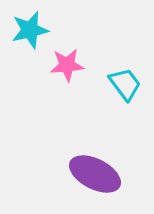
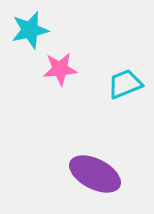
pink star: moved 7 px left, 4 px down
cyan trapezoid: rotated 75 degrees counterclockwise
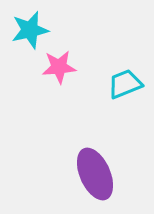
pink star: moved 1 px left, 2 px up
purple ellipse: rotated 39 degrees clockwise
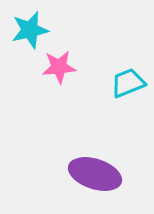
cyan trapezoid: moved 3 px right, 1 px up
purple ellipse: rotated 48 degrees counterclockwise
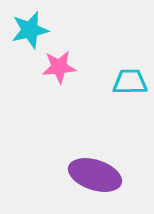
cyan trapezoid: moved 2 px right, 1 px up; rotated 21 degrees clockwise
purple ellipse: moved 1 px down
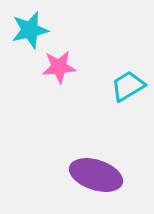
cyan trapezoid: moved 2 px left, 4 px down; rotated 30 degrees counterclockwise
purple ellipse: moved 1 px right
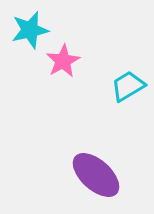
pink star: moved 4 px right, 6 px up; rotated 24 degrees counterclockwise
purple ellipse: rotated 24 degrees clockwise
